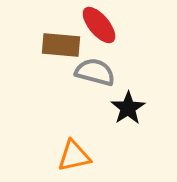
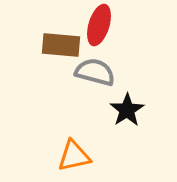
red ellipse: rotated 57 degrees clockwise
black star: moved 1 px left, 2 px down
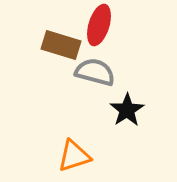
brown rectangle: rotated 12 degrees clockwise
orange triangle: rotated 6 degrees counterclockwise
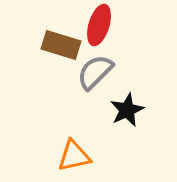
gray semicircle: rotated 60 degrees counterclockwise
black star: rotated 8 degrees clockwise
orange triangle: rotated 6 degrees clockwise
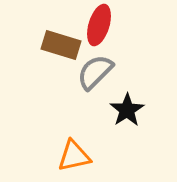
black star: rotated 8 degrees counterclockwise
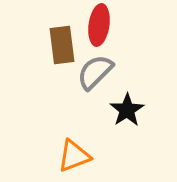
red ellipse: rotated 9 degrees counterclockwise
brown rectangle: moved 1 px right; rotated 66 degrees clockwise
orange triangle: rotated 9 degrees counterclockwise
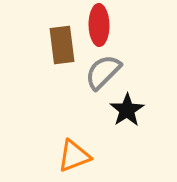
red ellipse: rotated 9 degrees counterclockwise
gray semicircle: moved 8 px right
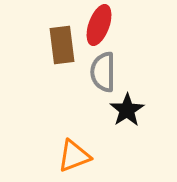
red ellipse: rotated 21 degrees clockwise
gray semicircle: rotated 45 degrees counterclockwise
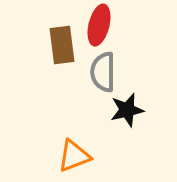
red ellipse: rotated 6 degrees counterclockwise
black star: rotated 20 degrees clockwise
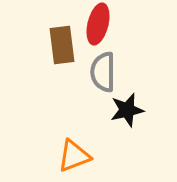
red ellipse: moved 1 px left, 1 px up
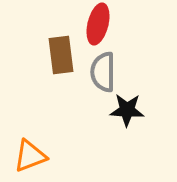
brown rectangle: moved 1 px left, 10 px down
black star: rotated 16 degrees clockwise
orange triangle: moved 44 px left
